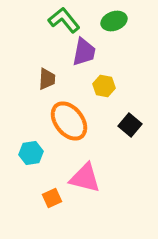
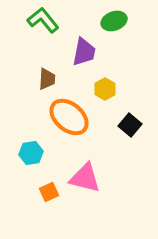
green L-shape: moved 21 px left
yellow hexagon: moved 1 px right, 3 px down; rotated 20 degrees clockwise
orange ellipse: moved 4 px up; rotated 12 degrees counterclockwise
orange square: moved 3 px left, 6 px up
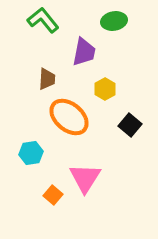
green ellipse: rotated 10 degrees clockwise
pink triangle: rotated 48 degrees clockwise
orange square: moved 4 px right, 3 px down; rotated 24 degrees counterclockwise
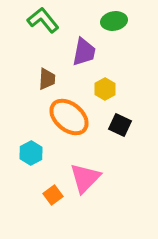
black square: moved 10 px left; rotated 15 degrees counterclockwise
cyan hexagon: rotated 20 degrees counterclockwise
pink triangle: rotated 12 degrees clockwise
orange square: rotated 12 degrees clockwise
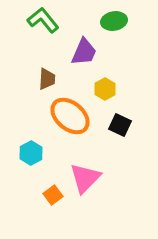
purple trapezoid: rotated 12 degrees clockwise
orange ellipse: moved 1 px right, 1 px up
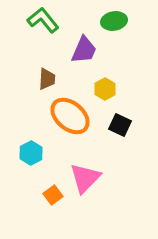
purple trapezoid: moved 2 px up
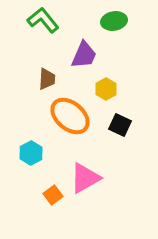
purple trapezoid: moved 5 px down
yellow hexagon: moved 1 px right
pink triangle: rotated 16 degrees clockwise
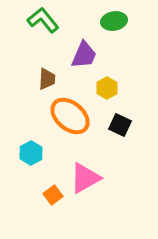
yellow hexagon: moved 1 px right, 1 px up
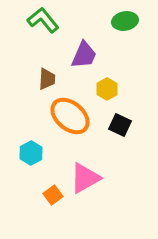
green ellipse: moved 11 px right
yellow hexagon: moved 1 px down
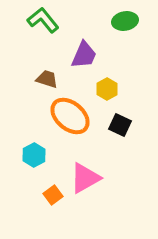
brown trapezoid: rotated 75 degrees counterclockwise
cyan hexagon: moved 3 px right, 2 px down
